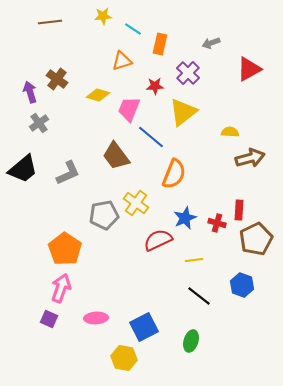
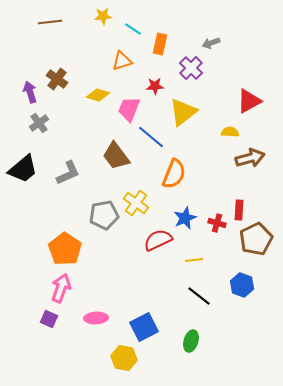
red triangle: moved 32 px down
purple cross: moved 3 px right, 5 px up
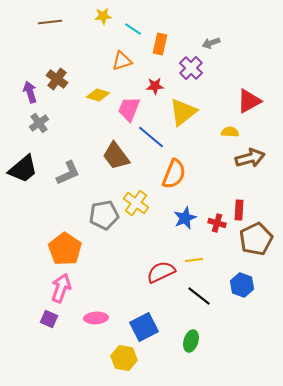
red semicircle: moved 3 px right, 32 px down
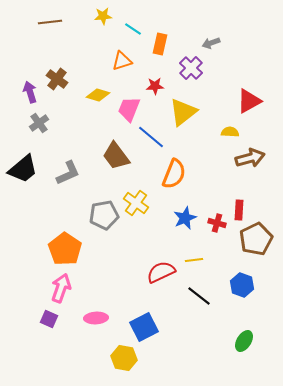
green ellipse: moved 53 px right; rotated 15 degrees clockwise
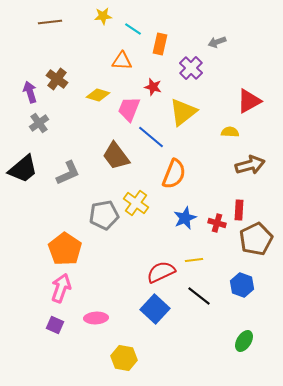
gray arrow: moved 6 px right, 1 px up
orange triangle: rotated 20 degrees clockwise
red star: moved 2 px left, 1 px down; rotated 18 degrees clockwise
brown arrow: moved 7 px down
purple square: moved 6 px right, 6 px down
blue square: moved 11 px right, 18 px up; rotated 20 degrees counterclockwise
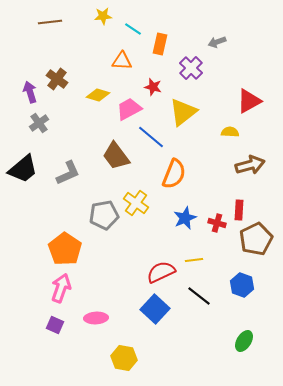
pink trapezoid: rotated 40 degrees clockwise
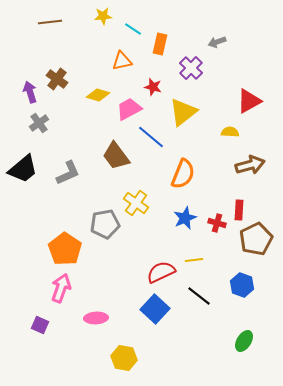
orange triangle: rotated 15 degrees counterclockwise
orange semicircle: moved 9 px right
gray pentagon: moved 1 px right, 9 px down
purple square: moved 15 px left
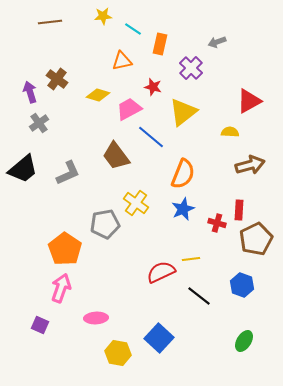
blue star: moved 2 px left, 9 px up
yellow line: moved 3 px left, 1 px up
blue square: moved 4 px right, 29 px down
yellow hexagon: moved 6 px left, 5 px up
